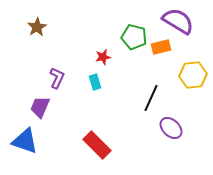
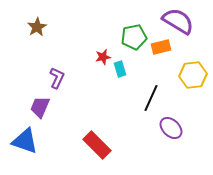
green pentagon: rotated 25 degrees counterclockwise
cyan rectangle: moved 25 px right, 13 px up
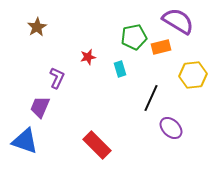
red star: moved 15 px left
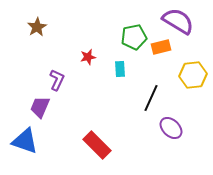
cyan rectangle: rotated 14 degrees clockwise
purple L-shape: moved 2 px down
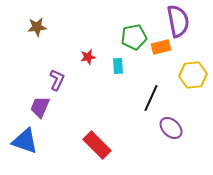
purple semicircle: rotated 48 degrees clockwise
brown star: rotated 24 degrees clockwise
cyan rectangle: moved 2 px left, 3 px up
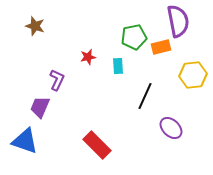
brown star: moved 2 px left, 1 px up; rotated 24 degrees clockwise
black line: moved 6 px left, 2 px up
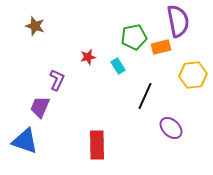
cyan rectangle: rotated 28 degrees counterclockwise
red rectangle: rotated 44 degrees clockwise
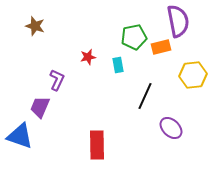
cyan rectangle: moved 1 px up; rotated 21 degrees clockwise
blue triangle: moved 5 px left, 5 px up
